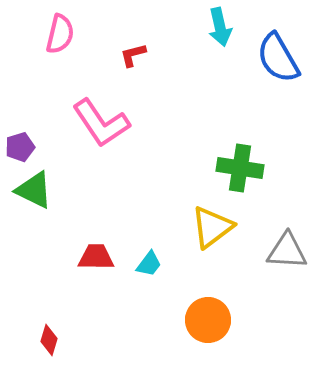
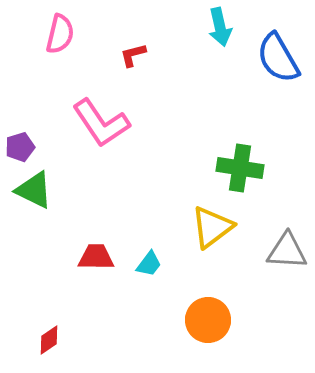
red diamond: rotated 40 degrees clockwise
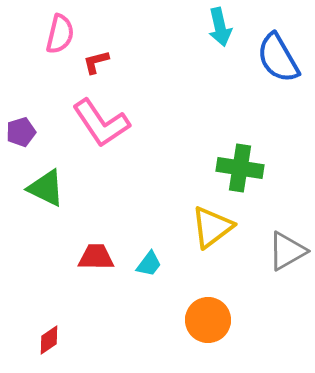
red L-shape: moved 37 px left, 7 px down
purple pentagon: moved 1 px right, 15 px up
green triangle: moved 12 px right, 2 px up
gray triangle: rotated 33 degrees counterclockwise
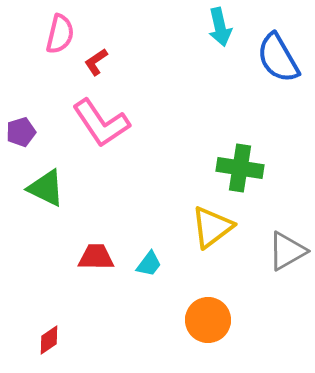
red L-shape: rotated 20 degrees counterclockwise
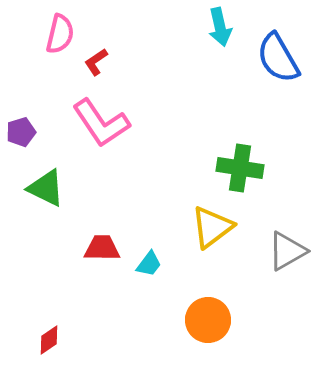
red trapezoid: moved 6 px right, 9 px up
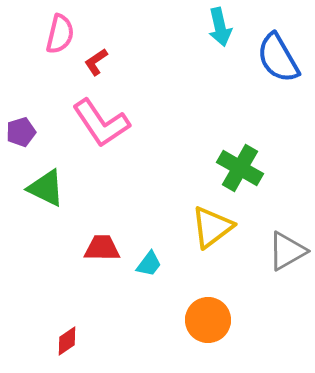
green cross: rotated 21 degrees clockwise
red diamond: moved 18 px right, 1 px down
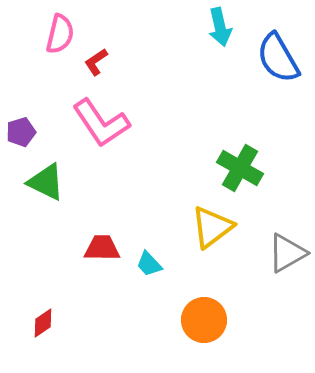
green triangle: moved 6 px up
gray triangle: moved 2 px down
cyan trapezoid: rotated 100 degrees clockwise
orange circle: moved 4 px left
red diamond: moved 24 px left, 18 px up
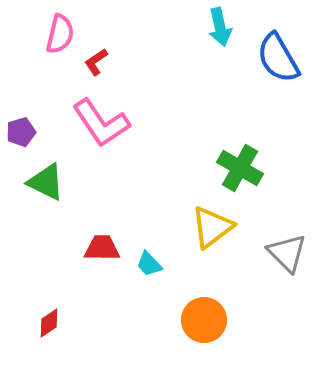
gray triangle: rotated 45 degrees counterclockwise
red diamond: moved 6 px right
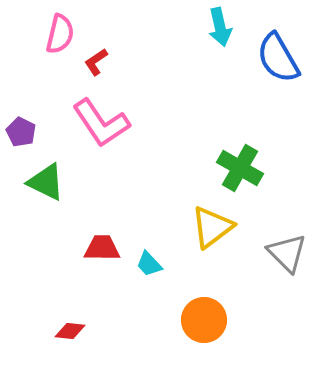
purple pentagon: rotated 28 degrees counterclockwise
red diamond: moved 21 px right, 8 px down; rotated 40 degrees clockwise
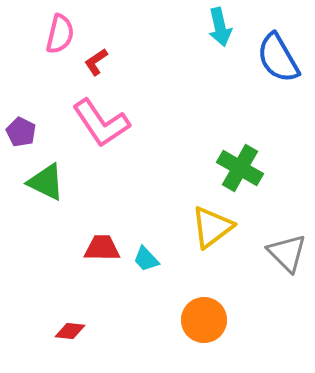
cyan trapezoid: moved 3 px left, 5 px up
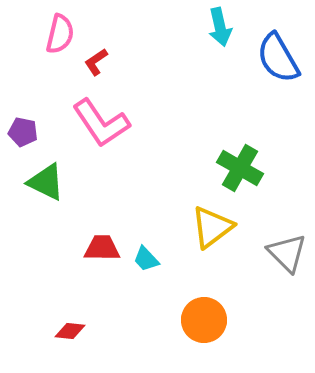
purple pentagon: moved 2 px right; rotated 16 degrees counterclockwise
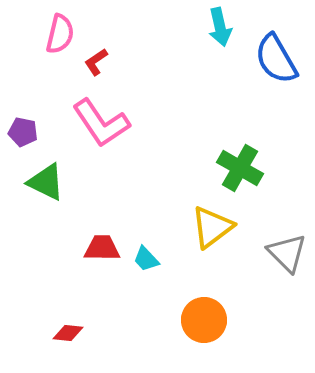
blue semicircle: moved 2 px left, 1 px down
red diamond: moved 2 px left, 2 px down
